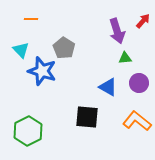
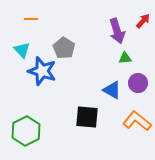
cyan triangle: moved 1 px right
purple circle: moved 1 px left
blue triangle: moved 4 px right, 3 px down
green hexagon: moved 2 px left
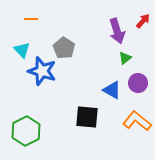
green triangle: rotated 32 degrees counterclockwise
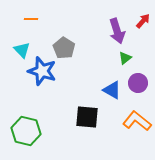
green hexagon: rotated 20 degrees counterclockwise
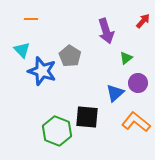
purple arrow: moved 11 px left
gray pentagon: moved 6 px right, 8 px down
green triangle: moved 1 px right
blue triangle: moved 3 px right, 3 px down; rotated 48 degrees clockwise
orange L-shape: moved 1 px left, 1 px down
green hexagon: moved 31 px right; rotated 8 degrees clockwise
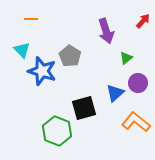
black square: moved 3 px left, 9 px up; rotated 20 degrees counterclockwise
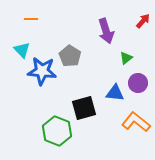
blue star: rotated 12 degrees counterclockwise
blue triangle: rotated 48 degrees clockwise
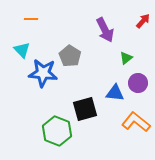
purple arrow: moved 1 px left, 1 px up; rotated 10 degrees counterclockwise
blue star: moved 1 px right, 2 px down
black square: moved 1 px right, 1 px down
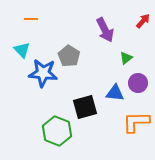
gray pentagon: moved 1 px left
black square: moved 2 px up
orange L-shape: rotated 40 degrees counterclockwise
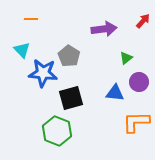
purple arrow: moved 1 px left, 1 px up; rotated 70 degrees counterclockwise
purple circle: moved 1 px right, 1 px up
black square: moved 14 px left, 9 px up
